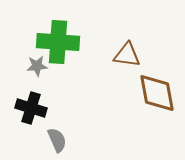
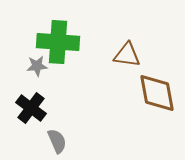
black cross: rotated 20 degrees clockwise
gray semicircle: moved 1 px down
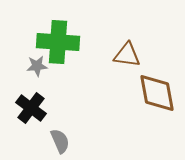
gray semicircle: moved 3 px right
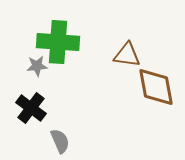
brown diamond: moved 1 px left, 6 px up
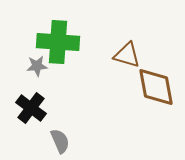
brown triangle: rotated 8 degrees clockwise
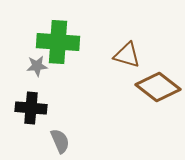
brown diamond: moved 2 px right; rotated 42 degrees counterclockwise
black cross: rotated 32 degrees counterclockwise
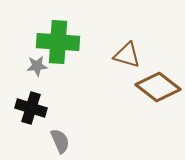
black cross: rotated 12 degrees clockwise
